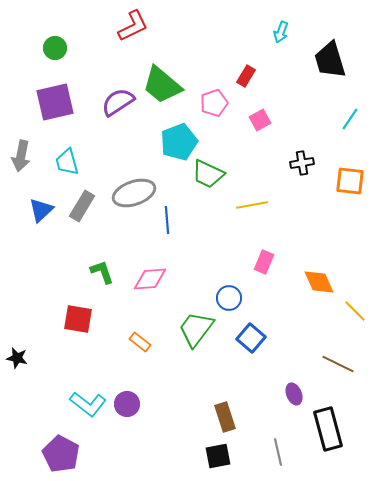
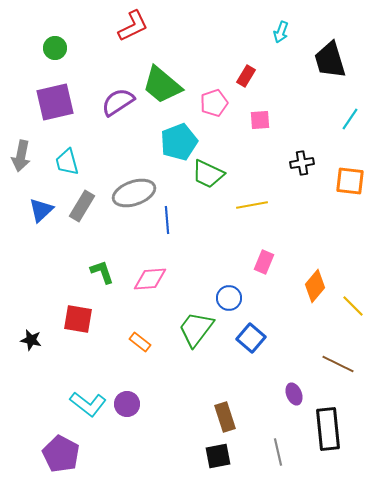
pink square at (260, 120): rotated 25 degrees clockwise
orange diamond at (319, 282): moved 4 px left, 4 px down; rotated 64 degrees clockwise
yellow line at (355, 311): moved 2 px left, 5 px up
black star at (17, 358): moved 14 px right, 18 px up
black rectangle at (328, 429): rotated 9 degrees clockwise
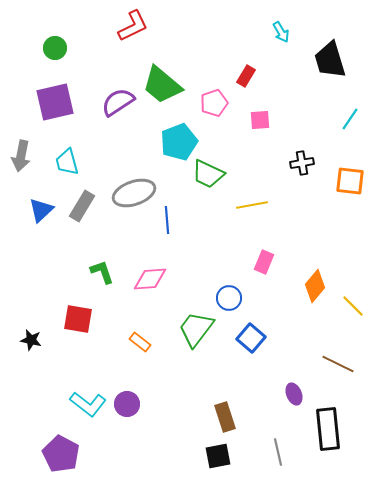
cyan arrow at (281, 32): rotated 50 degrees counterclockwise
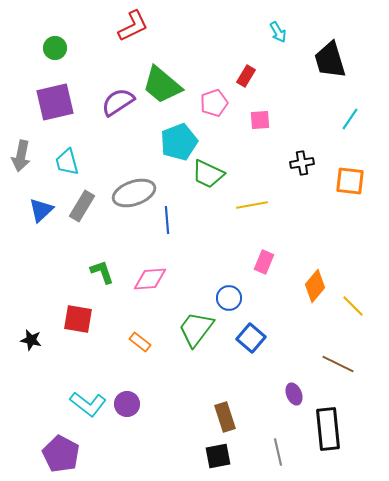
cyan arrow at (281, 32): moved 3 px left
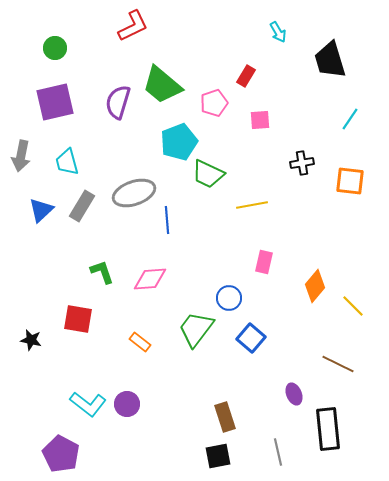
purple semicircle at (118, 102): rotated 40 degrees counterclockwise
pink rectangle at (264, 262): rotated 10 degrees counterclockwise
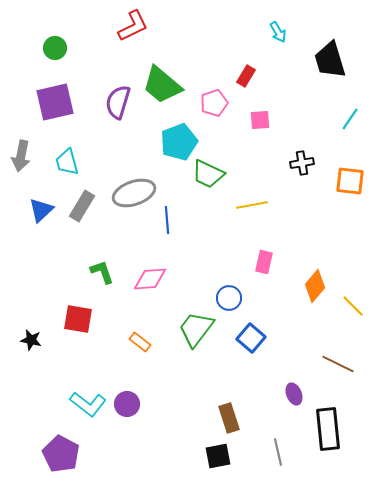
brown rectangle at (225, 417): moved 4 px right, 1 px down
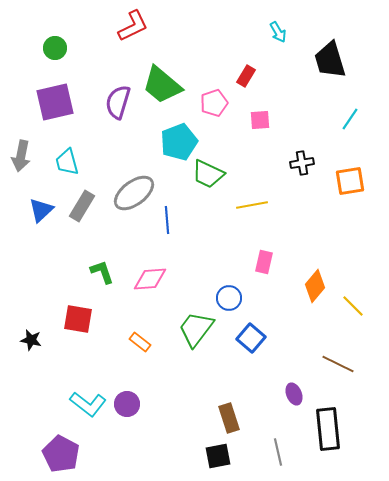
orange square at (350, 181): rotated 16 degrees counterclockwise
gray ellipse at (134, 193): rotated 18 degrees counterclockwise
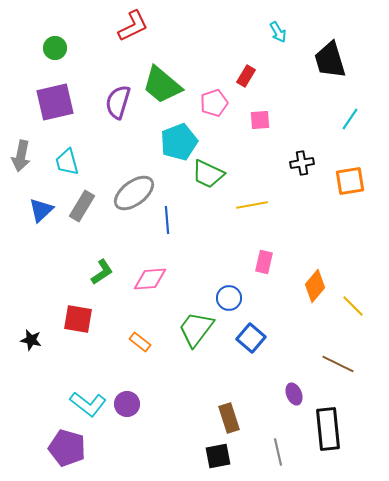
green L-shape at (102, 272): rotated 76 degrees clockwise
purple pentagon at (61, 454): moved 6 px right, 6 px up; rotated 12 degrees counterclockwise
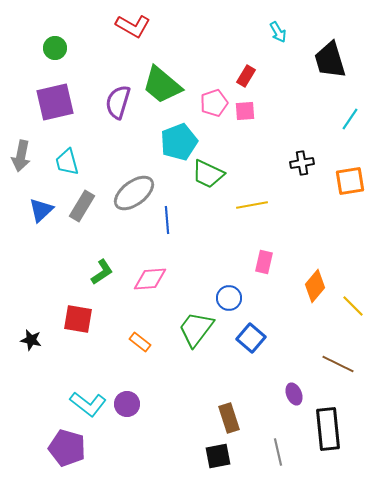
red L-shape at (133, 26): rotated 56 degrees clockwise
pink square at (260, 120): moved 15 px left, 9 px up
